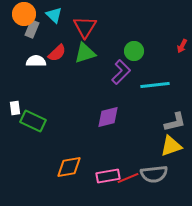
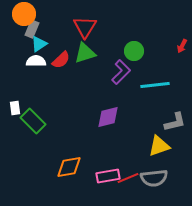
cyan triangle: moved 15 px left, 29 px down; rotated 42 degrees clockwise
red semicircle: moved 4 px right, 7 px down
green rectangle: rotated 20 degrees clockwise
yellow triangle: moved 12 px left
gray semicircle: moved 4 px down
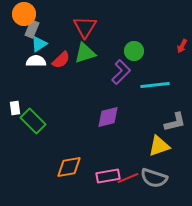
gray semicircle: rotated 24 degrees clockwise
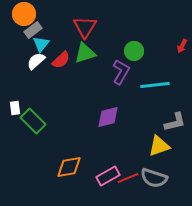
gray rectangle: moved 1 px right, 1 px down; rotated 30 degrees clockwise
cyan triangle: moved 2 px right; rotated 18 degrees counterclockwise
white semicircle: rotated 42 degrees counterclockwise
purple L-shape: rotated 15 degrees counterclockwise
pink rectangle: rotated 20 degrees counterclockwise
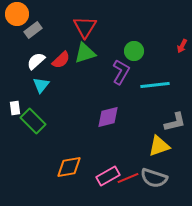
orange circle: moved 7 px left
cyan triangle: moved 41 px down
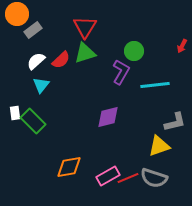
white rectangle: moved 5 px down
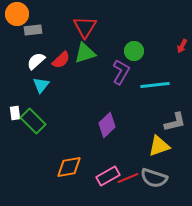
gray rectangle: rotated 30 degrees clockwise
purple diamond: moved 1 px left, 8 px down; rotated 30 degrees counterclockwise
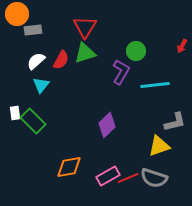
green circle: moved 2 px right
red semicircle: rotated 18 degrees counterclockwise
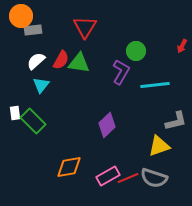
orange circle: moved 4 px right, 2 px down
green triangle: moved 6 px left, 10 px down; rotated 25 degrees clockwise
gray L-shape: moved 1 px right, 1 px up
